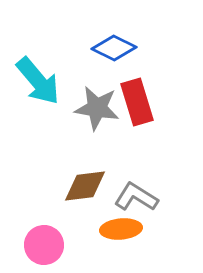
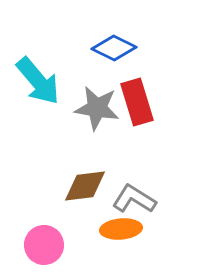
gray L-shape: moved 2 px left, 2 px down
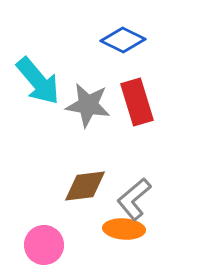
blue diamond: moved 9 px right, 8 px up
gray star: moved 9 px left, 3 px up
gray L-shape: rotated 72 degrees counterclockwise
orange ellipse: moved 3 px right; rotated 9 degrees clockwise
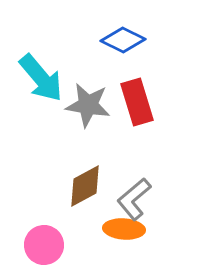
cyan arrow: moved 3 px right, 3 px up
brown diamond: rotated 21 degrees counterclockwise
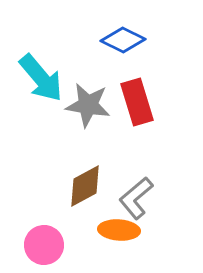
gray L-shape: moved 2 px right, 1 px up
orange ellipse: moved 5 px left, 1 px down
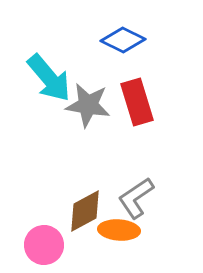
cyan arrow: moved 8 px right
brown diamond: moved 25 px down
gray L-shape: rotated 6 degrees clockwise
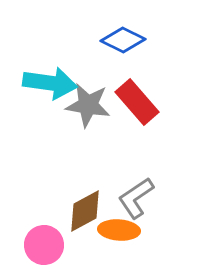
cyan arrow: moved 1 px right, 5 px down; rotated 42 degrees counterclockwise
red rectangle: rotated 24 degrees counterclockwise
